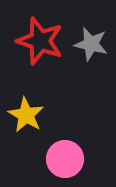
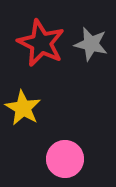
red star: moved 1 px right, 2 px down; rotated 6 degrees clockwise
yellow star: moved 3 px left, 7 px up
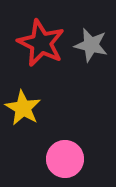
gray star: moved 1 px down
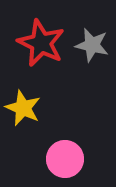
gray star: moved 1 px right
yellow star: rotated 6 degrees counterclockwise
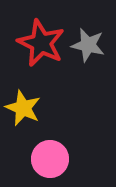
gray star: moved 4 px left
pink circle: moved 15 px left
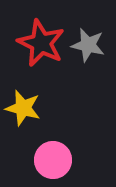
yellow star: rotated 9 degrees counterclockwise
pink circle: moved 3 px right, 1 px down
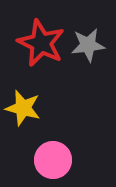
gray star: rotated 20 degrees counterclockwise
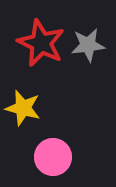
pink circle: moved 3 px up
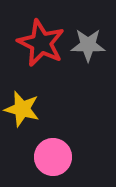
gray star: rotated 8 degrees clockwise
yellow star: moved 1 px left, 1 px down
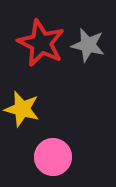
gray star: rotated 12 degrees clockwise
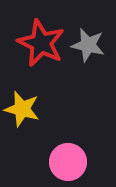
pink circle: moved 15 px right, 5 px down
